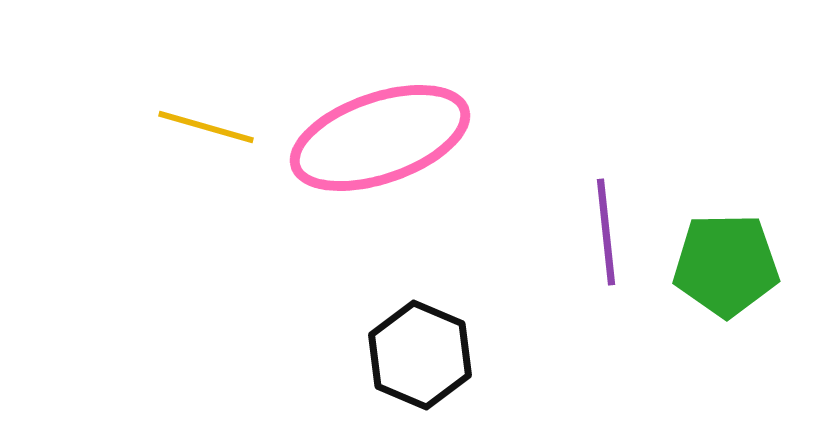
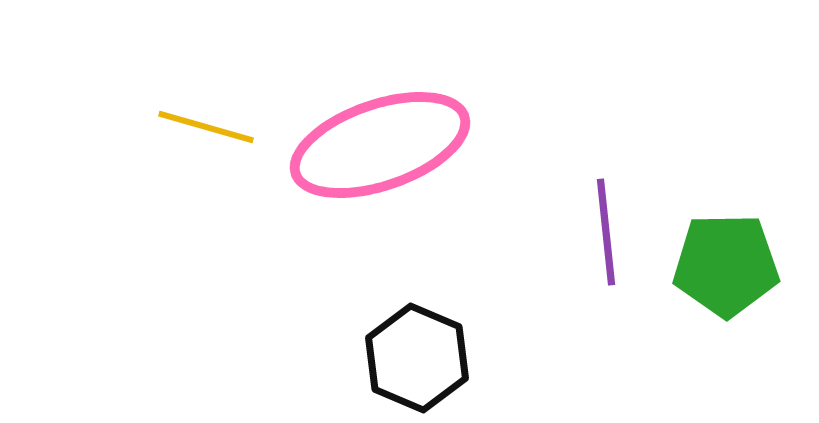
pink ellipse: moved 7 px down
black hexagon: moved 3 px left, 3 px down
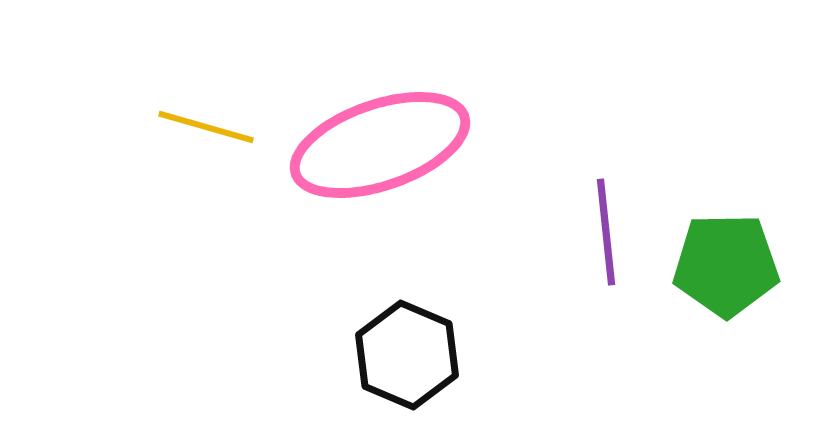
black hexagon: moved 10 px left, 3 px up
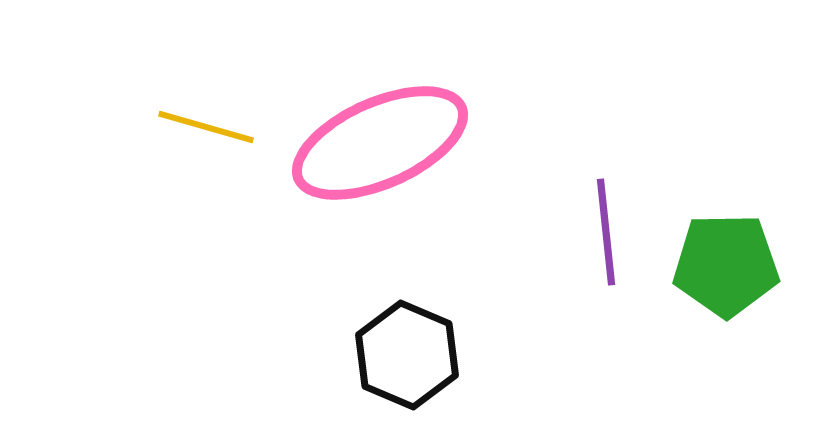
pink ellipse: moved 2 px up; rotated 5 degrees counterclockwise
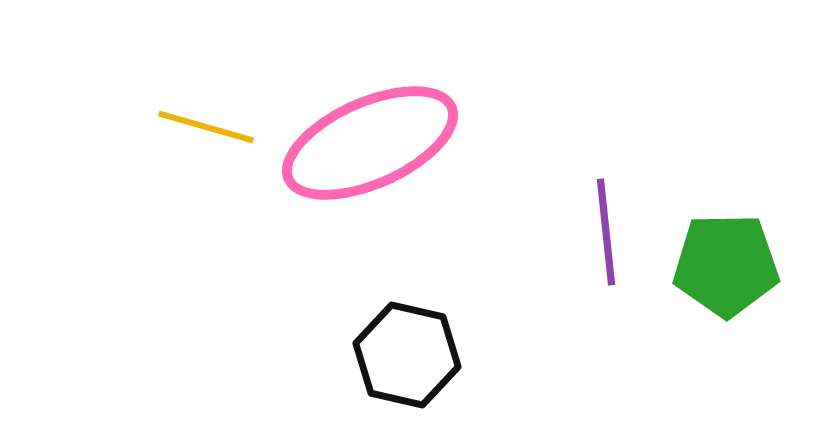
pink ellipse: moved 10 px left
black hexagon: rotated 10 degrees counterclockwise
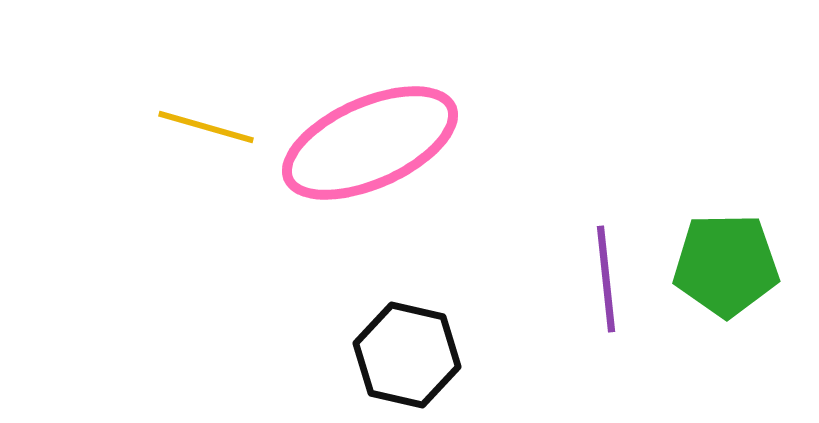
purple line: moved 47 px down
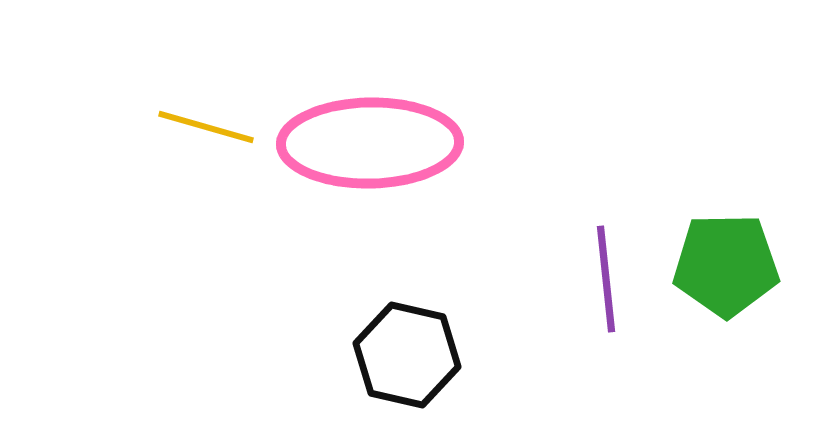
pink ellipse: rotated 23 degrees clockwise
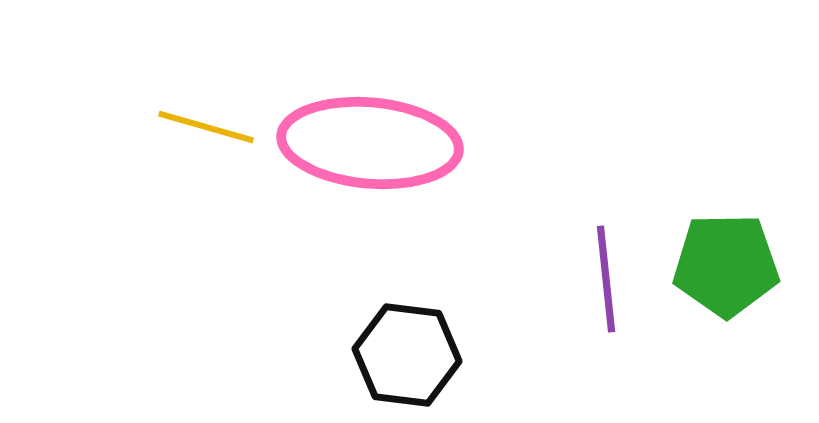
pink ellipse: rotated 6 degrees clockwise
black hexagon: rotated 6 degrees counterclockwise
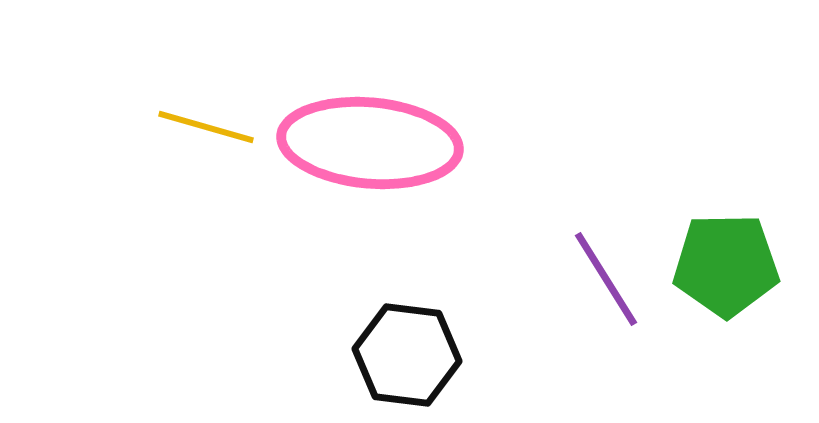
purple line: rotated 26 degrees counterclockwise
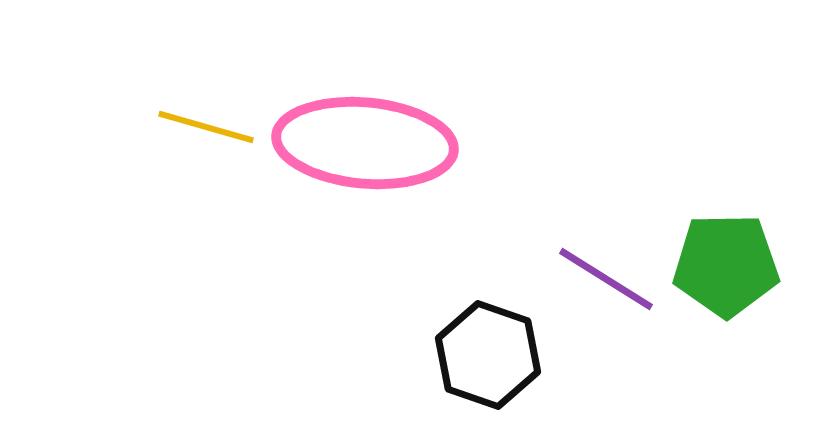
pink ellipse: moved 5 px left
purple line: rotated 26 degrees counterclockwise
black hexagon: moved 81 px right; rotated 12 degrees clockwise
